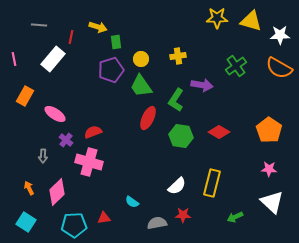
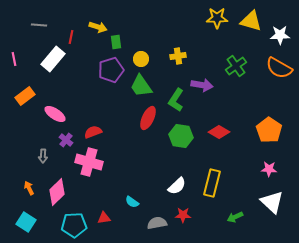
orange rectangle: rotated 24 degrees clockwise
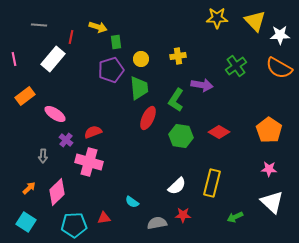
yellow triangle: moved 4 px right; rotated 30 degrees clockwise
green trapezoid: moved 2 px left, 2 px down; rotated 150 degrees counterclockwise
orange arrow: rotated 72 degrees clockwise
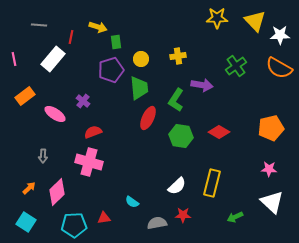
orange pentagon: moved 2 px right, 2 px up; rotated 25 degrees clockwise
purple cross: moved 17 px right, 39 px up
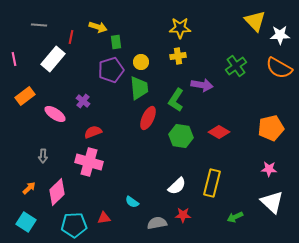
yellow star: moved 37 px left, 10 px down
yellow circle: moved 3 px down
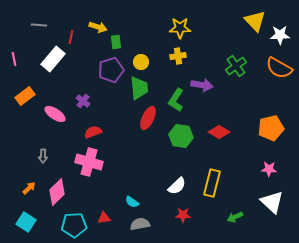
gray semicircle: moved 17 px left, 1 px down
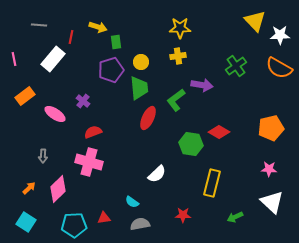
green L-shape: rotated 20 degrees clockwise
green hexagon: moved 10 px right, 8 px down
white semicircle: moved 20 px left, 12 px up
pink diamond: moved 1 px right, 3 px up
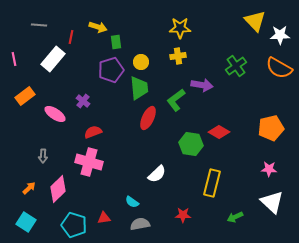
cyan pentagon: rotated 20 degrees clockwise
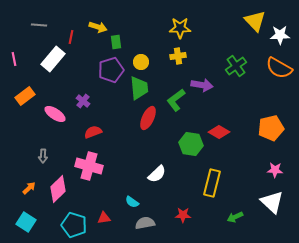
pink cross: moved 4 px down
pink star: moved 6 px right, 1 px down
gray semicircle: moved 5 px right, 1 px up
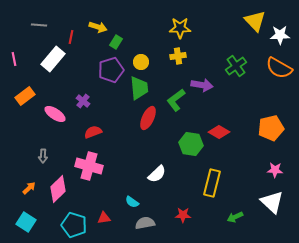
green rectangle: rotated 40 degrees clockwise
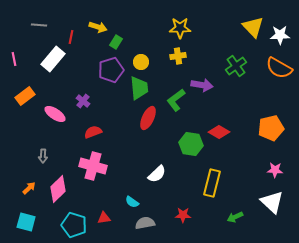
yellow triangle: moved 2 px left, 6 px down
pink cross: moved 4 px right
cyan square: rotated 18 degrees counterclockwise
